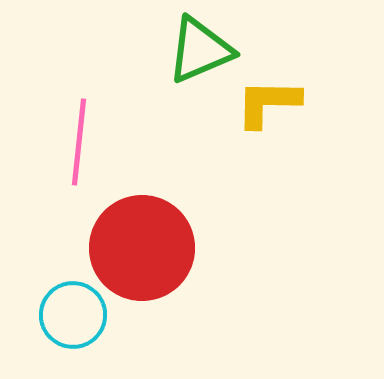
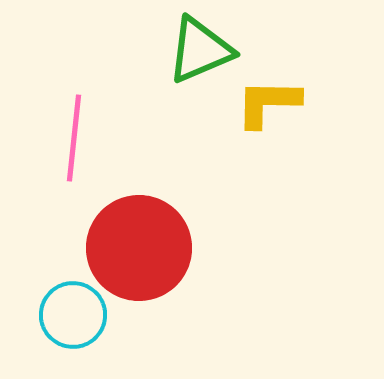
pink line: moved 5 px left, 4 px up
red circle: moved 3 px left
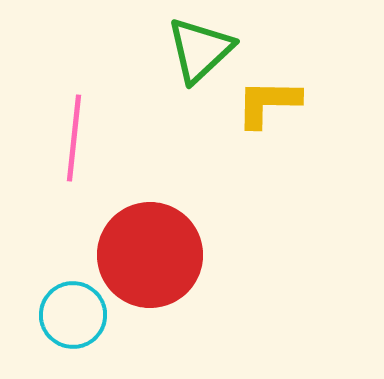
green triangle: rotated 20 degrees counterclockwise
red circle: moved 11 px right, 7 px down
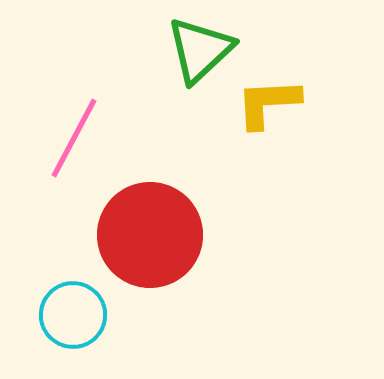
yellow L-shape: rotated 4 degrees counterclockwise
pink line: rotated 22 degrees clockwise
red circle: moved 20 px up
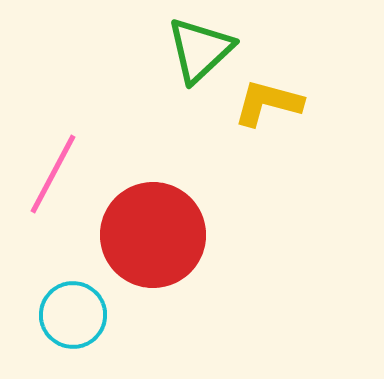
yellow L-shape: rotated 18 degrees clockwise
pink line: moved 21 px left, 36 px down
red circle: moved 3 px right
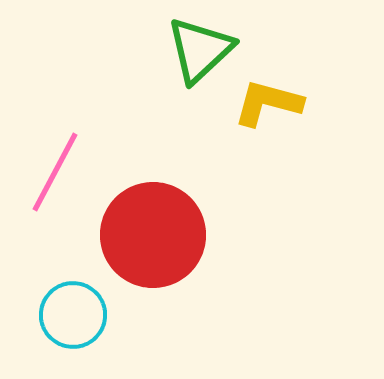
pink line: moved 2 px right, 2 px up
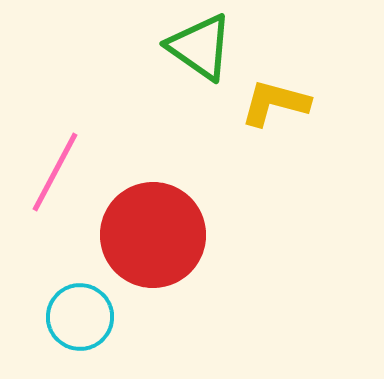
green triangle: moved 3 px up; rotated 42 degrees counterclockwise
yellow L-shape: moved 7 px right
cyan circle: moved 7 px right, 2 px down
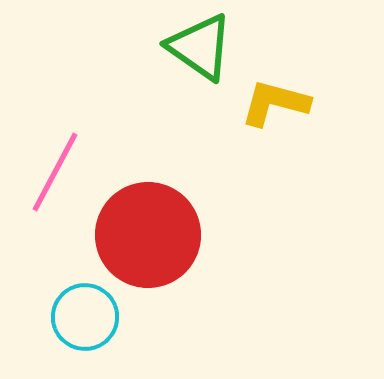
red circle: moved 5 px left
cyan circle: moved 5 px right
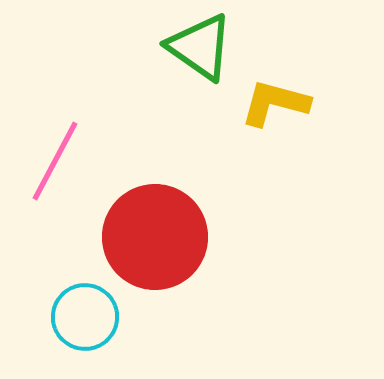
pink line: moved 11 px up
red circle: moved 7 px right, 2 px down
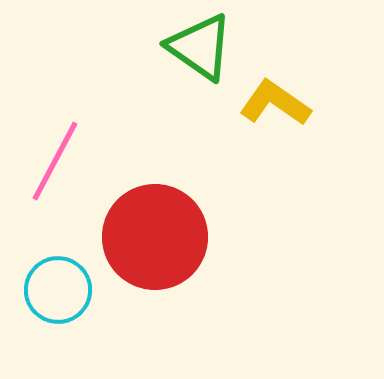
yellow L-shape: rotated 20 degrees clockwise
cyan circle: moved 27 px left, 27 px up
